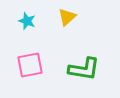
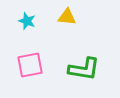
yellow triangle: rotated 48 degrees clockwise
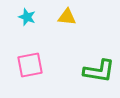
cyan star: moved 4 px up
green L-shape: moved 15 px right, 2 px down
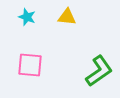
pink square: rotated 16 degrees clockwise
green L-shape: rotated 44 degrees counterclockwise
